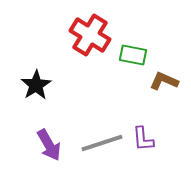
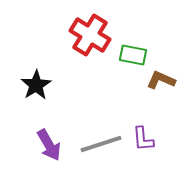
brown L-shape: moved 3 px left, 1 px up
gray line: moved 1 px left, 1 px down
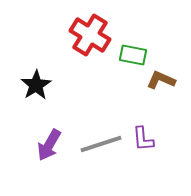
purple arrow: rotated 60 degrees clockwise
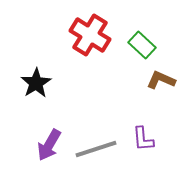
green rectangle: moved 9 px right, 10 px up; rotated 32 degrees clockwise
black star: moved 2 px up
gray line: moved 5 px left, 5 px down
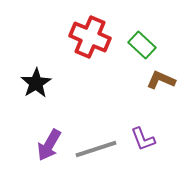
red cross: moved 2 px down; rotated 9 degrees counterclockwise
purple L-shape: rotated 16 degrees counterclockwise
